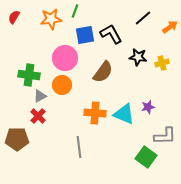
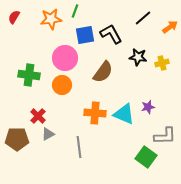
gray triangle: moved 8 px right, 38 px down
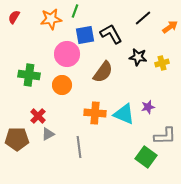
pink circle: moved 2 px right, 4 px up
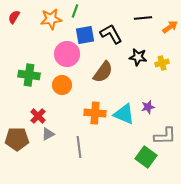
black line: rotated 36 degrees clockwise
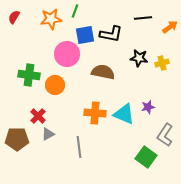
black L-shape: rotated 130 degrees clockwise
black star: moved 1 px right, 1 px down
brown semicircle: rotated 115 degrees counterclockwise
orange circle: moved 7 px left
gray L-shape: moved 1 px up; rotated 125 degrees clockwise
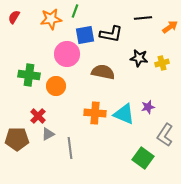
orange circle: moved 1 px right, 1 px down
gray line: moved 9 px left, 1 px down
green square: moved 3 px left, 1 px down
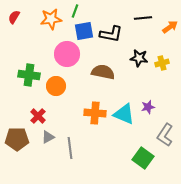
blue square: moved 1 px left, 4 px up
gray triangle: moved 3 px down
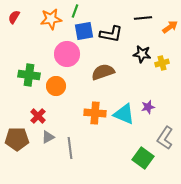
black star: moved 3 px right, 4 px up
brown semicircle: rotated 30 degrees counterclockwise
gray L-shape: moved 3 px down
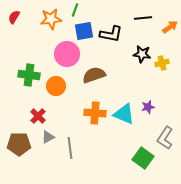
green line: moved 1 px up
brown semicircle: moved 9 px left, 3 px down
brown pentagon: moved 2 px right, 5 px down
